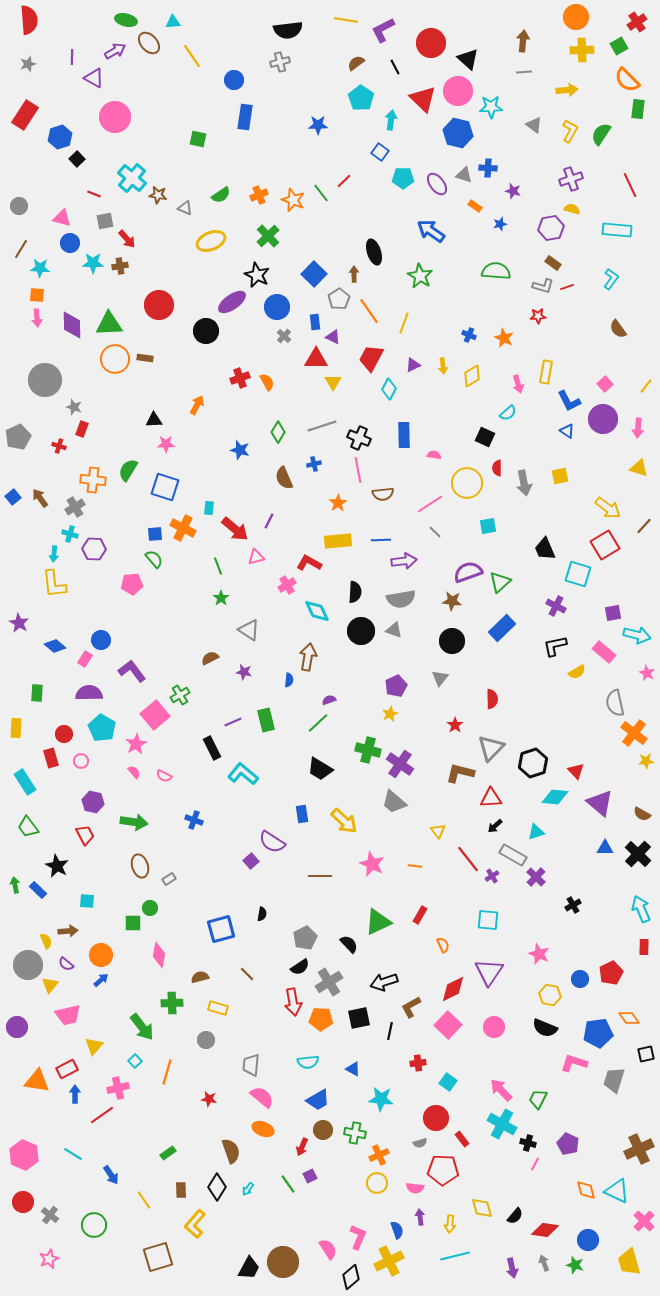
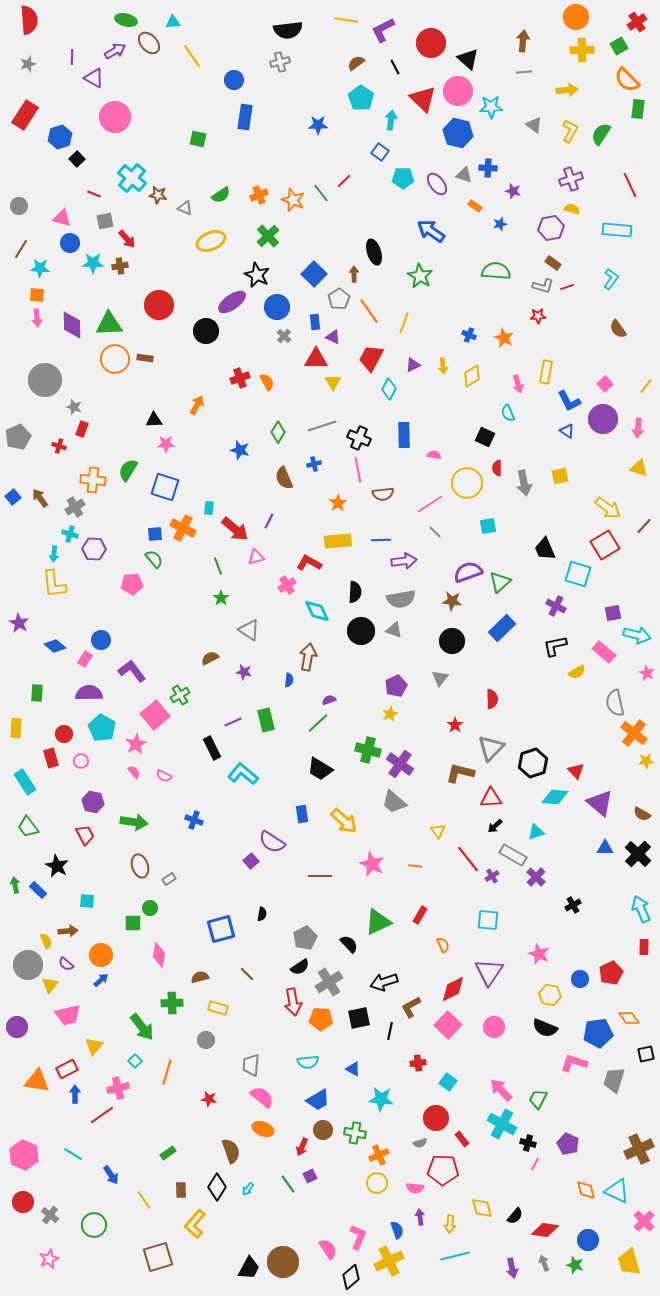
cyan semicircle at (508, 413): rotated 108 degrees clockwise
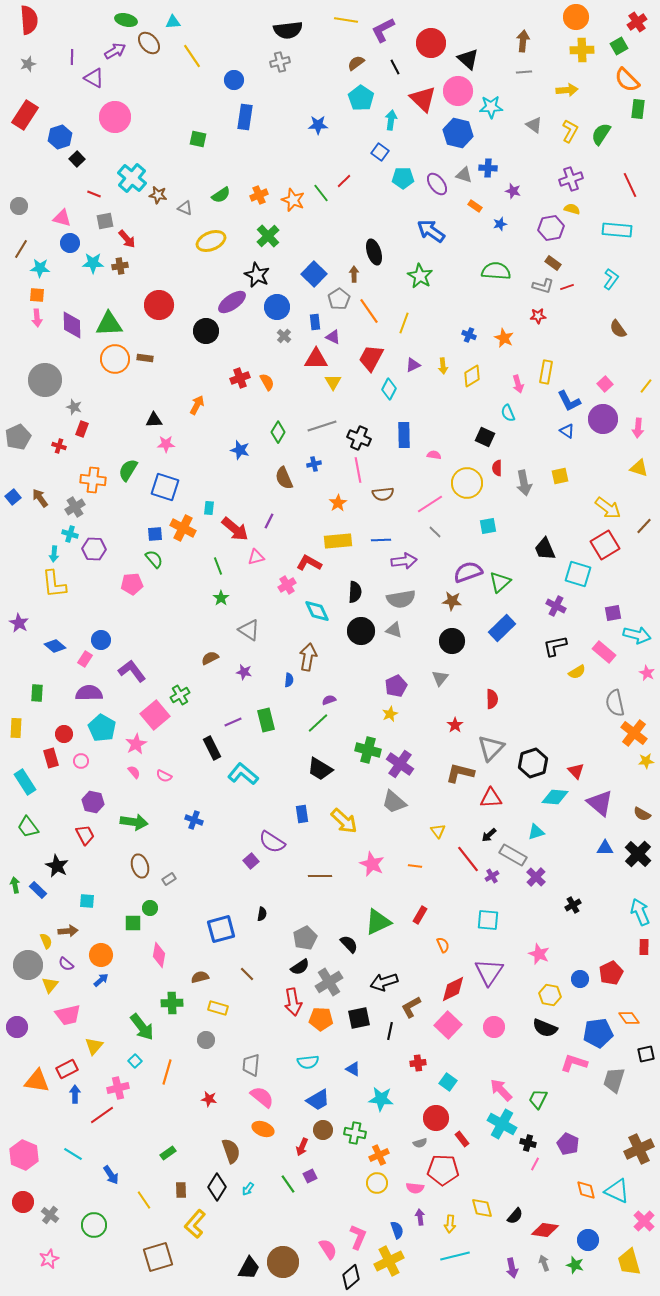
black arrow at (495, 826): moved 6 px left, 9 px down
cyan arrow at (641, 909): moved 1 px left, 3 px down
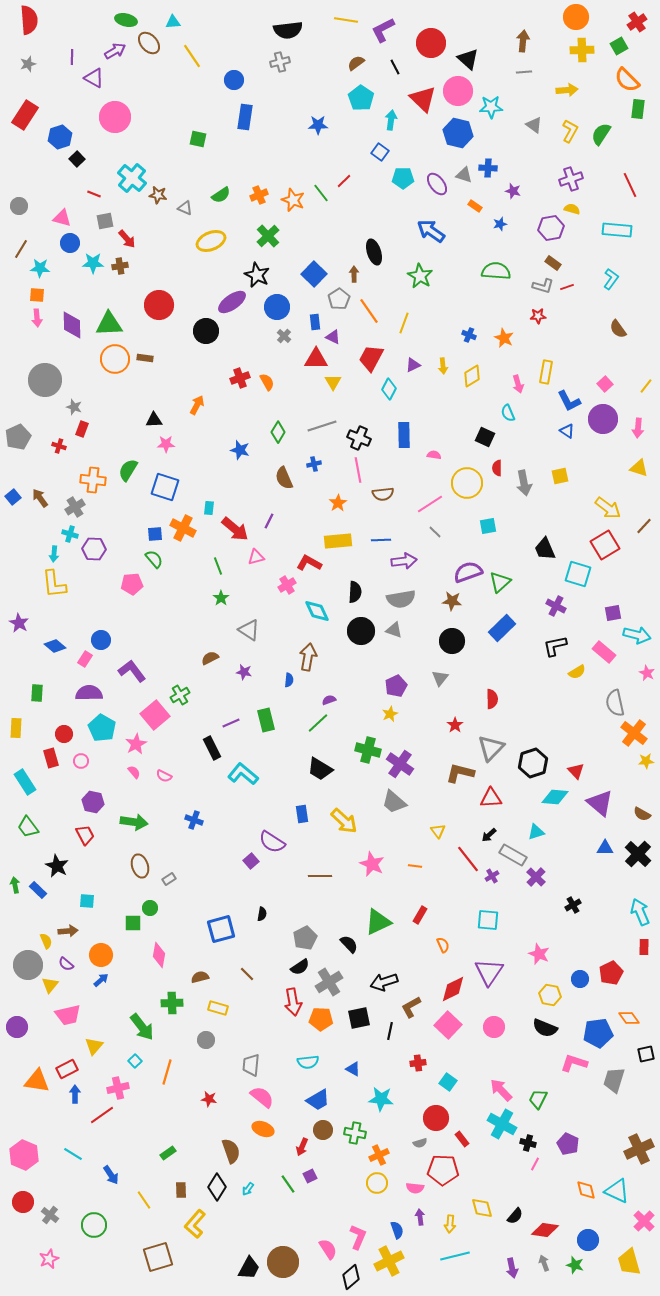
purple line at (233, 722): moved 2 px left, 1 px down
